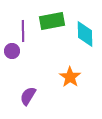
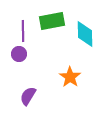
purple circle: moved 7 px right, 3 px down
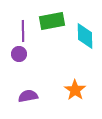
cyan diamond: moved 2 px down
orange star: moved 5 px right, 13 px down
purple semicircle: rotated 48 degrees clockwise
